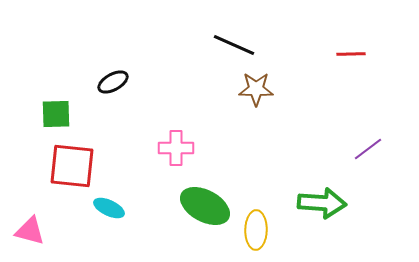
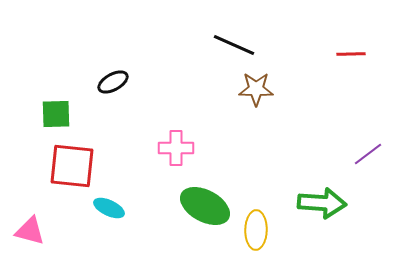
purple line: moved 5 px down
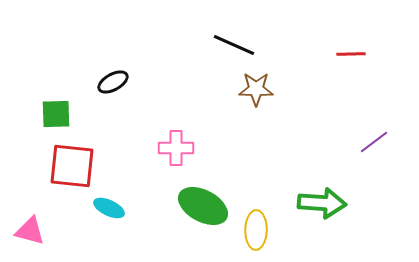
purple line: moved 6 px right, 12 px up
green ellipse: moved 2 px left
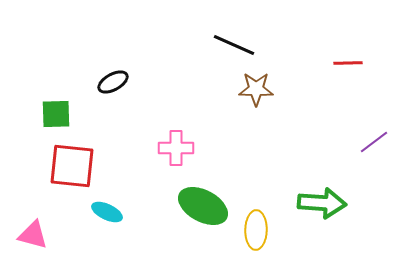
red line: moved 3 px left, 9 px down
cyan ellipse: moved 2 px left, 4 px down
pink triangle: moved 3 px right, 4 px down
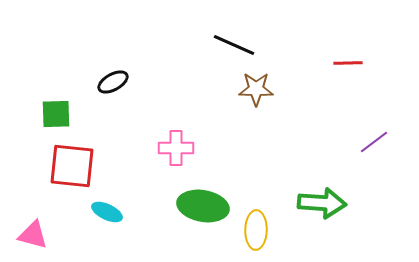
green ellipse: rotated 18 degrees counterclockwise
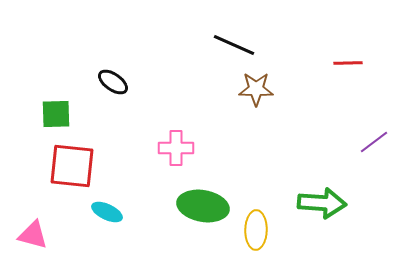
black ellipse: rotated 64 degrees clockwise
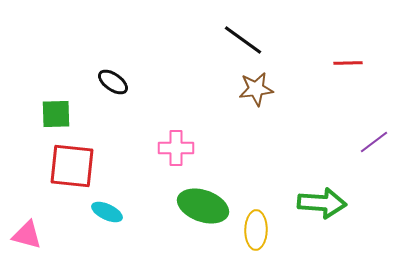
black line: moved 9 px right, 5 px up; rotated 12 degrees clockwise
brown star: rotated 8 degrees counterclockwise
green ellipse: rotated 9 degrees clockwise
pink triangle: moved 6 px left
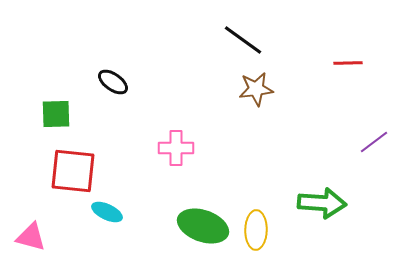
red square: moved 1 px right, 5 px down
green ellipse: moved 20 px down
pink triangle: moved 4 px right, 2 px down
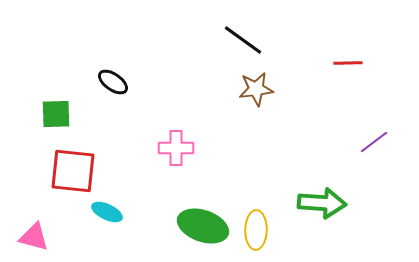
pink triangle: moved 3 px right
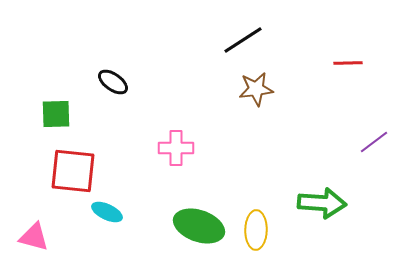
black line: rotated 69 degrees counterclockwise
green ellipse: moved 4 px left
